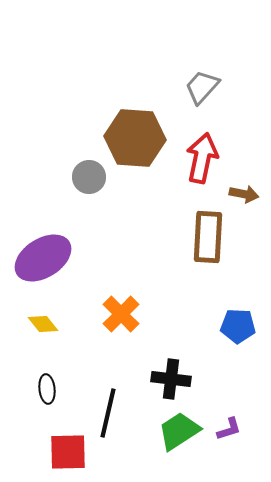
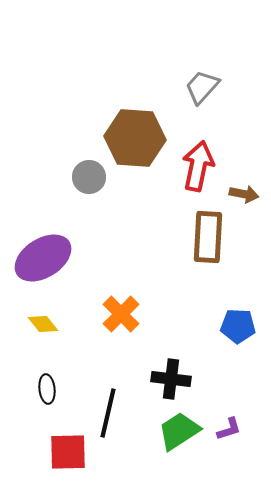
red arrow: moved 4 px left, 8 px down
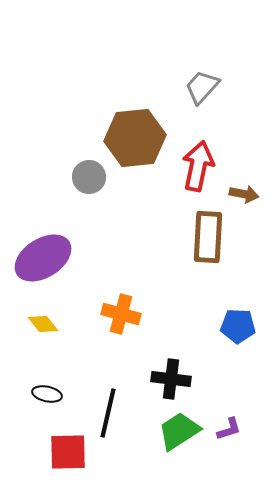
brown hexagon: rotated 10 degrees counterclockwise
orange cross: rotated 30 degrees counterclockwise
black ellipse: moved 5 px down; rotated 72 degrees counterclockwise
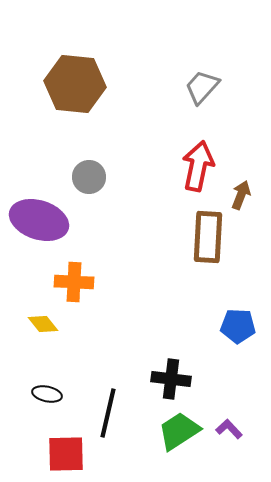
brown hexagon: moved 60 px left, 54 px up; rotated 12 degrees clockwise
brown arrow: moved 3 px left, 1 px down; rotated 80 degrees counterclockwise
purple ellipse: moved 4 px left, 38 px up; rotated 50 degrees clockwise
orange cross: moved 47 px left, 32 px up; rotated 12 degrees counterclockwise
purple L-shape: rotated 116 degrees counterclockwise
red square: moved 2 px left, 2 px down
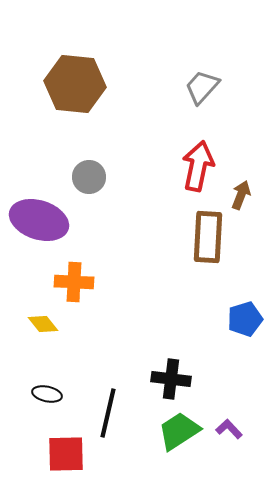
blue pentagon: moved 7 px right, 7 px up; rotated 20 degrees counterclockwise
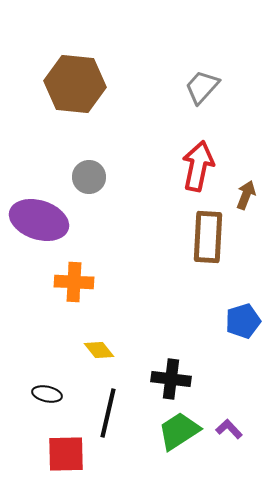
brown arrow: moved 5 px right
blue pentagon: moved 2 px left, 2 px down
yellow diamond: moved 56 px right, 26 px down
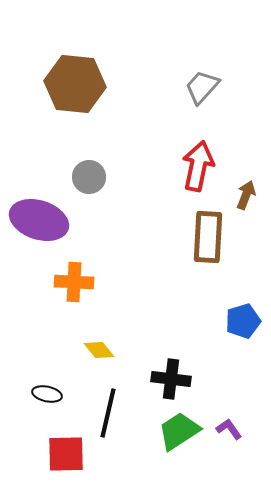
purple L-shape: rotated 8 degrees clockwise
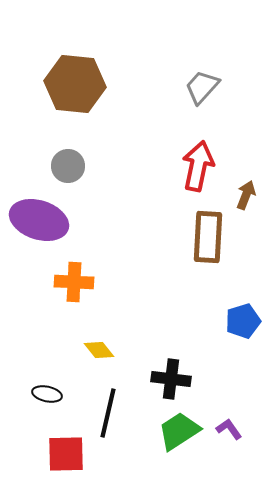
gray circle: moved 21 px left, 11 px up
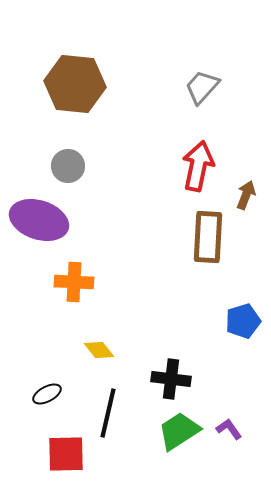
black ellipse: rotated 40 degrees counterclockwise
